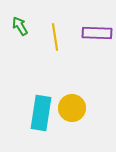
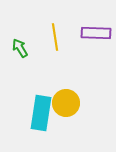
green arrow: moved 22 px down
purple rectangle: moved 1 px left
yellow circle: moved 6 px left, 5 px up
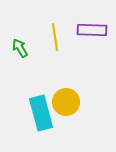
purple rectangle: moved 4 px left, 3 px up
yellow circle: moved 1 px up
cyan rectangle: rotated 24 degrees counterclockwise
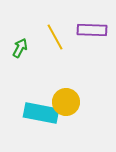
yellow line: rotated 20 degrees counterclockwise
green arrow: rotated 60 degrees clockwise
cyan rectangle: rotated 64 degrees counterclockwise
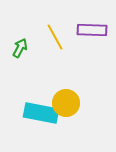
yellow circle: moved 1 px down
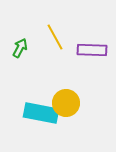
purple rectangle: moved 20 px down
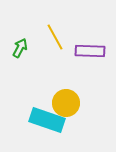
purple rectangle: moved 2 px left, 1 px down
cyan rectangle: moved 6 px right, 7 px down; rotated 8 degrees clockwise
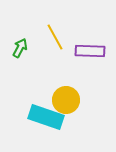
yellow circle: moved 3 px up
cyan rectangle: moved 1 px left, 3 px up
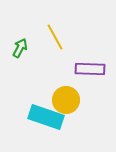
purple rectangle: moved 18 px down
